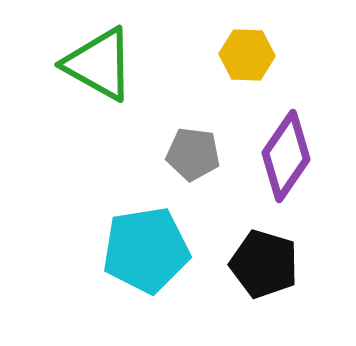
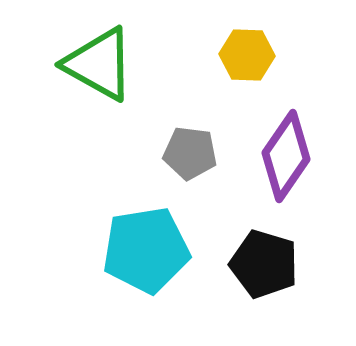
gray pentagon: moved 3 px left, 1 px up
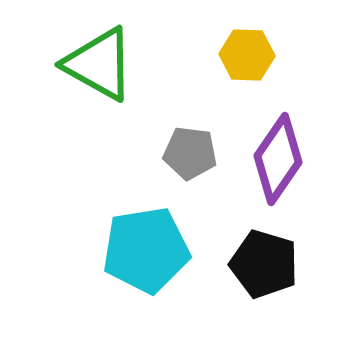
purple diamond: moved 8 px left, 3 px down
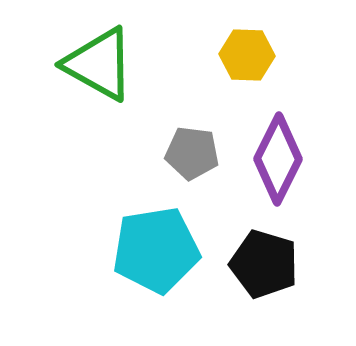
gray pentagon: moved 2 px right
purple diamond: rotated 8 degrees counterclockwise
cyan pentagon: moved 10 px right
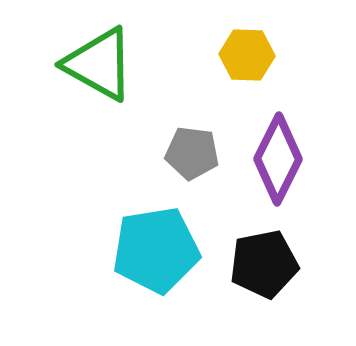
black pentagon: rotated 28 degrees counterclockwise
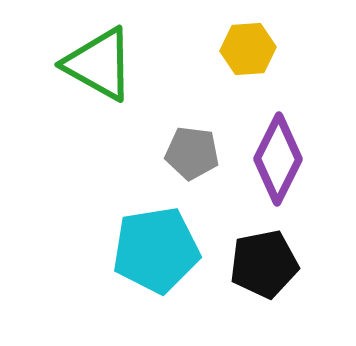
yellow hexagon: moved 1 px right, 6 px up; rotated 6 degrees counterclockwise
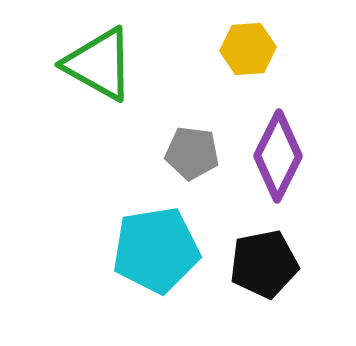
purple diamond: moved 3 px up
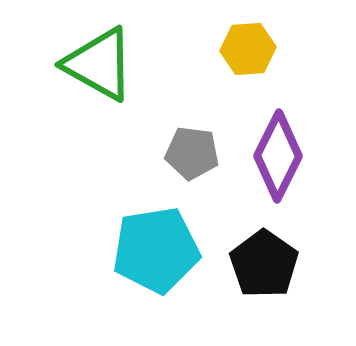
black pentagon: rotated 26 degrees counterclockwise
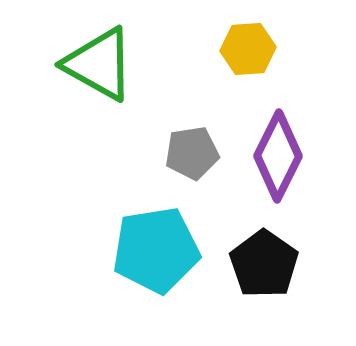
gray pentagon: rotated 16 degrees counterclockwise
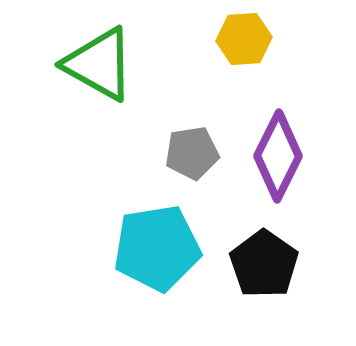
yellow hexagon: moved 4 px left, 10 px up
cyan pentagon: moved 1 px right, 2 px up
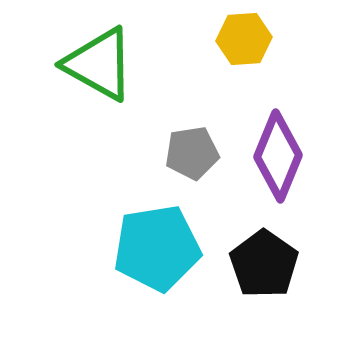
purple diamond: rotated 4 degrees counterclockwise
